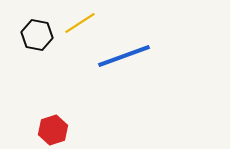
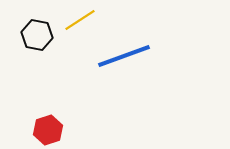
yellow line: moved 3 px up
red hexagon: moved 5 px left
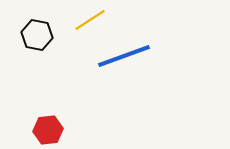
yellow line: moved 10 px right
red hexagon: rotated 12 degrees clockwise
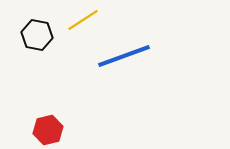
yellow line: moved 7 px left
red hexagon: rotated 8 degrees counterclockwise
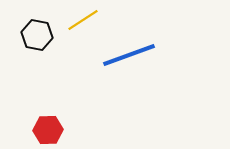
blue line: moved 5 px right, 1 px up
red hexagon: rotated 12 degrees clockwise
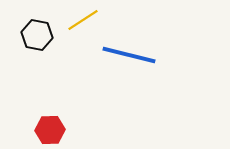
blue line: rotated 34 degrees clockwise
red hexagon: moved 2 px right
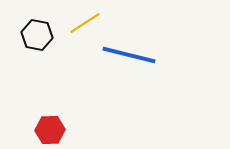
yellow line: moved 2 px right, 3 px down
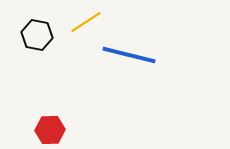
yellow line: moved 1 px right, 1 px up
